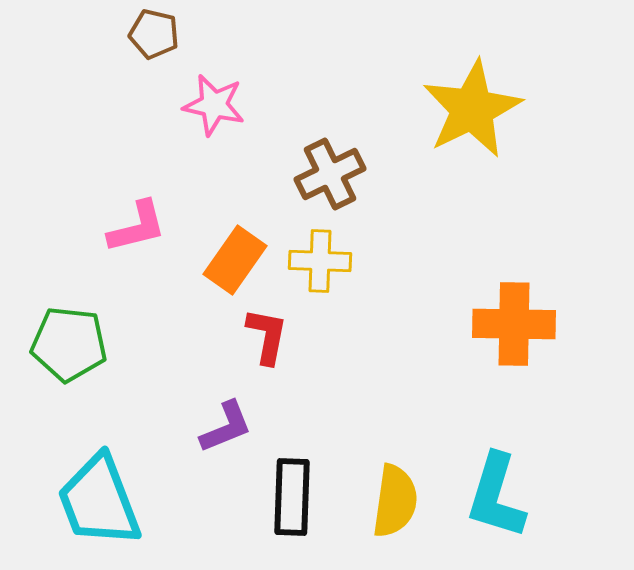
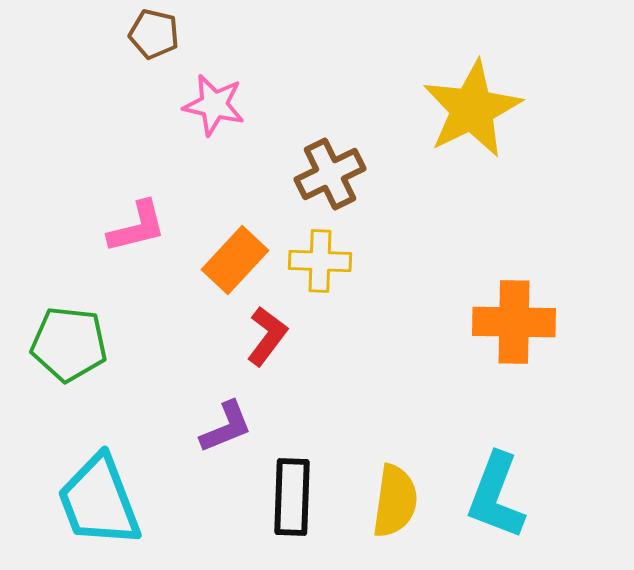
orange rectangle: rotated 8 degrees clockwise
orange cross: moved 2 px up
red L-shape: rotated 26 degrees clockwise
cyan L-shape: rotated 4 degrees clockwise
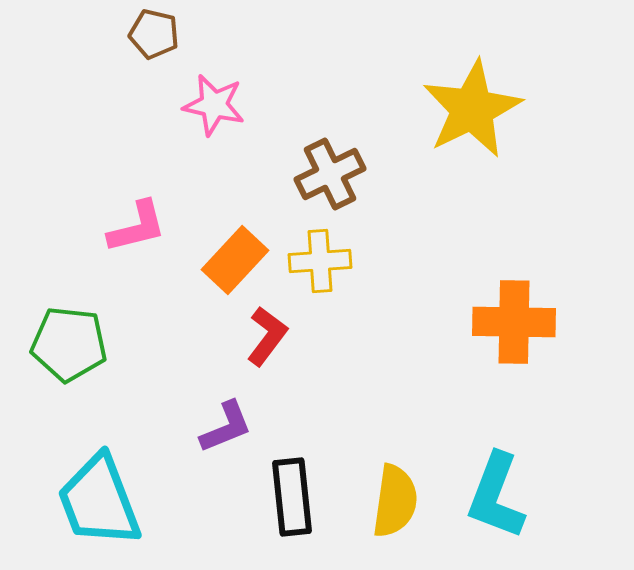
yellow cross: rotated 6 degrees counterclockwise
black rectangle: rotated 8 degrees counterclockwise
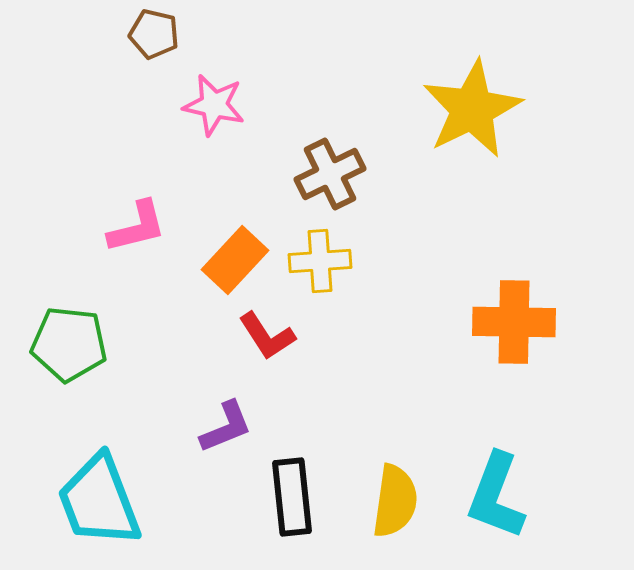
red L-shape: rotated 110 degrees clockwise
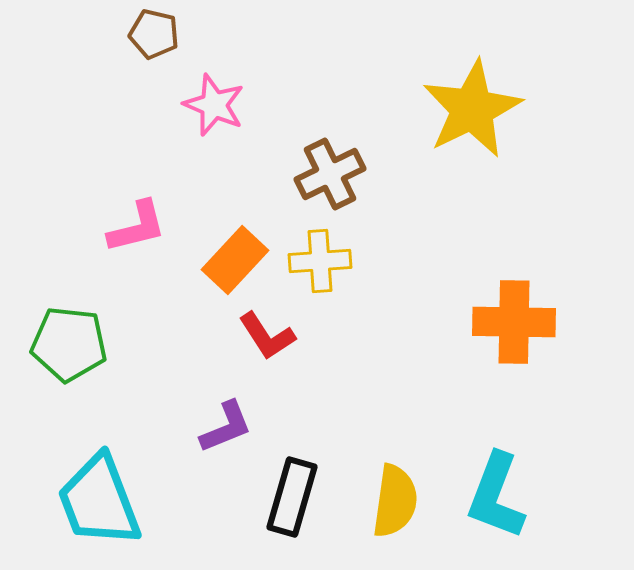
pink star: rotated 10 degrees clockwise
black rectangle: rotated 22 degrees clockwise
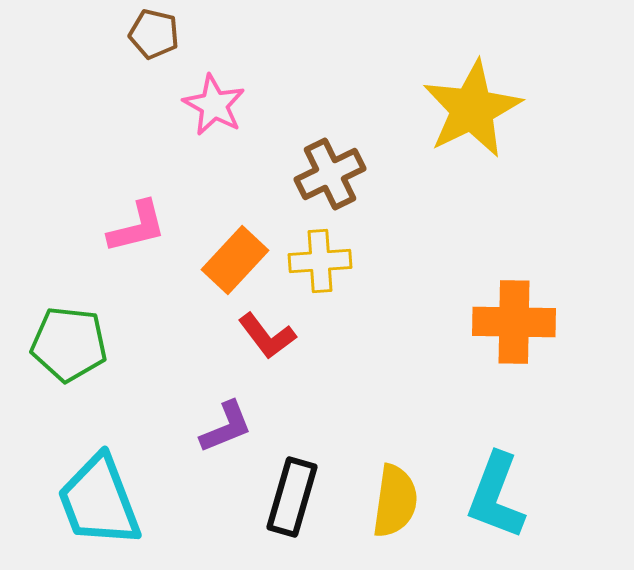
pink star: rotated 6 degrees clockwise
red L-shape: rotated 4 degrees counterclockwise
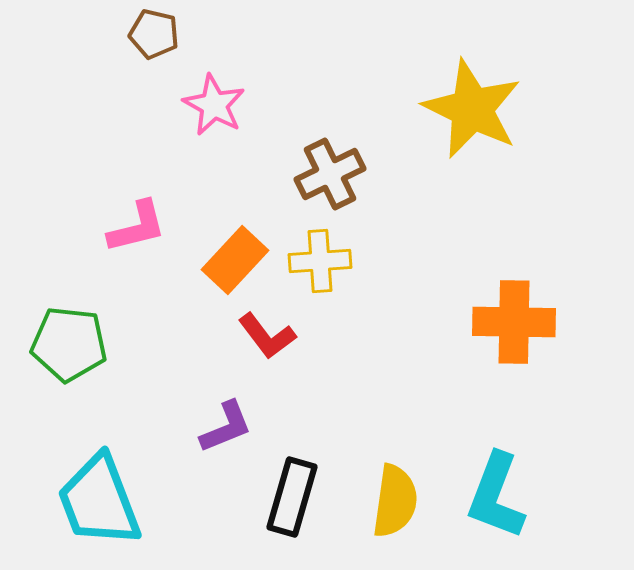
yellow star: rotated 20 degrees counterclockwise
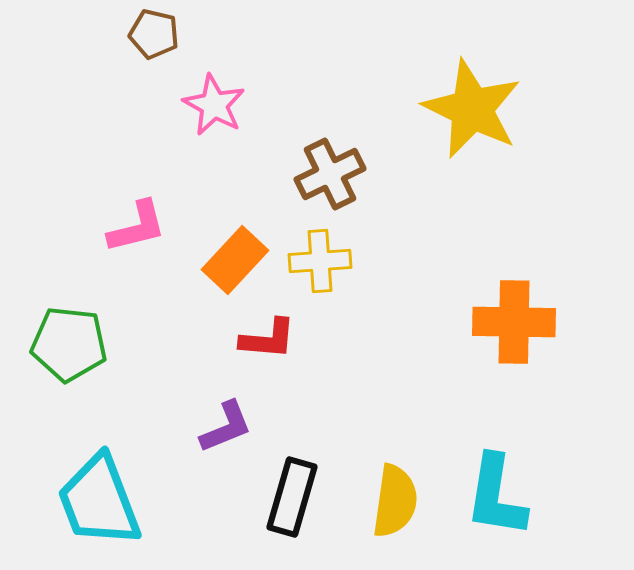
red L-shape: moved 1 px right, 3 px down; rotated 48 degrees counterclockwise
cyan L-shape: rotated 12 degrees counterclockwise
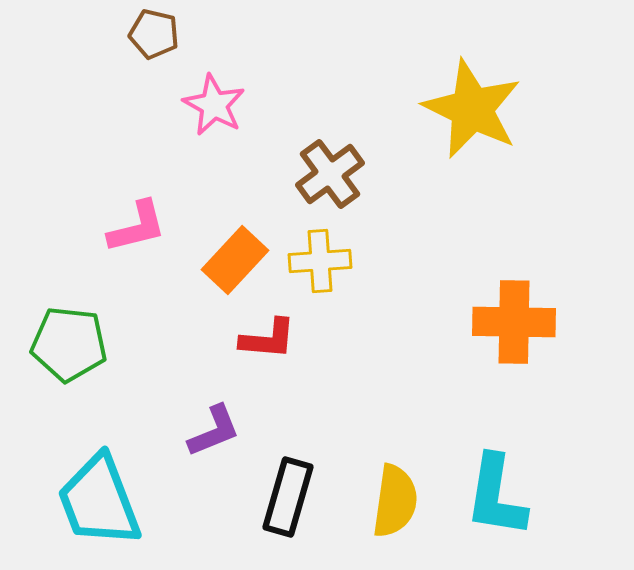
brown cross: rotated 10 degrees counterclockwise
purple L-shape: moved 12 px left, 4 px down
black rectangle: moved 4 px left
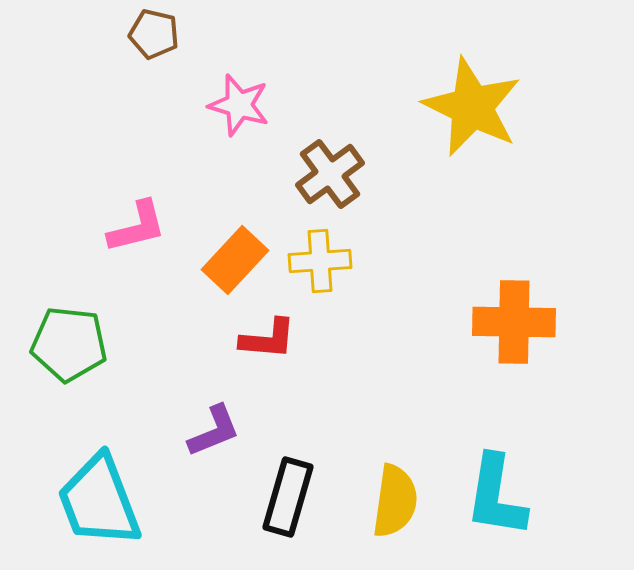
pink star: moved 25 px right; rotated 12 degrees counterclockwise
yellow star: moved 2 px up
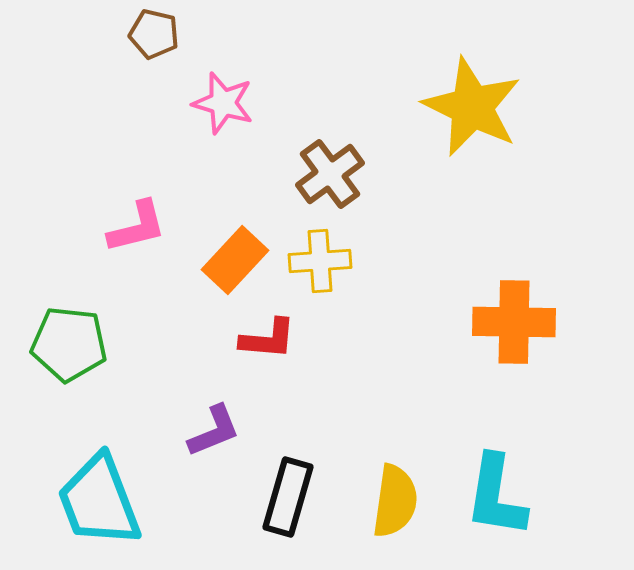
pink star: moved 16 px left, 2 px up
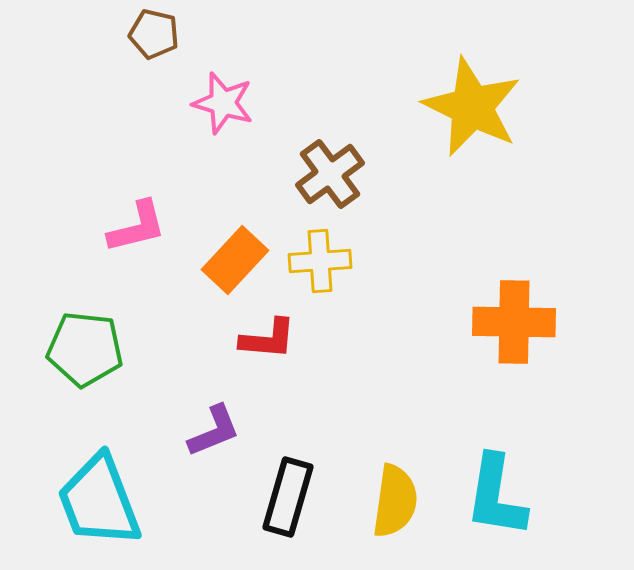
green pentagon: moved 16 px right, 5 px down
